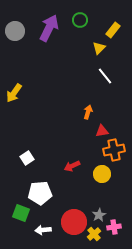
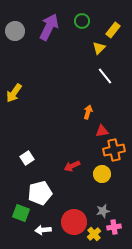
green circle: moved 2 px right, 1 px down
purple arrow: moved 1 px up
white pentagon: rotated 10 degrees counterclockwise
gray star: moved 4 px right, 4 px up; rotated 16 degrees clockwise
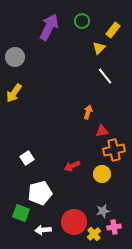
gray circle: moved 26 px down
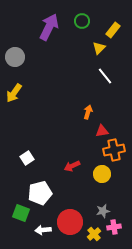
red circle: moved 4 px left
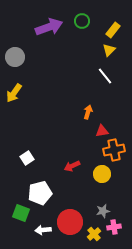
purple arrow: rotated 44 degrees clockwise
yellow triangle: moved 10 px right, 2 px down
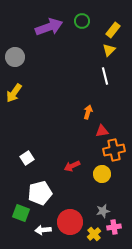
white line: rotated 24 degrees clockwise
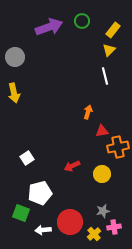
yellow arrow: rotated 48 degrees counterclockwise
orange cross: moved 4 px right, 3 px up
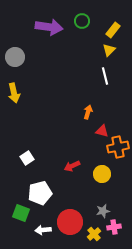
purple arrow: rotated 28 degrees clockwise
red triangle: rotated 24 degrees clockwise
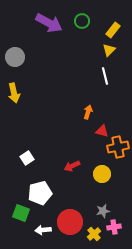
purple arrow: moved 4 px up; rotated 20 degrees clockwise
